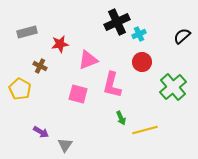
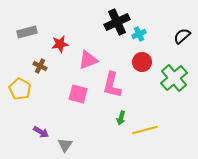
green cross: moved 1 px right, 9 px up
green arrow: rotated 40 degrees clockwise
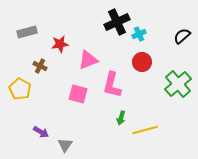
green cross: moved 4 px right, 6 px down
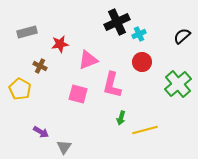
gray triangle: moved 1 px left, 2 px down
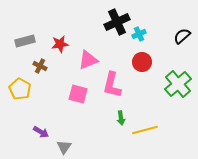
gray rectangle: moved 2 px left, 9 px down
green arrow: rotated 24 degrees counterclockwise
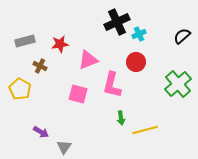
red circle: moved 6 px left
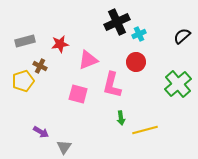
yellow pentagon: moved 3 px right, 8 px up; rotated 25 degrees clockwise
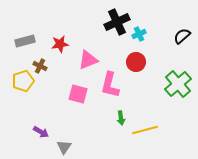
pink L-shape: moved 2 px left
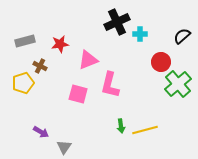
cyan cross: moved 1 px right; rotated 24 degrees clockwise
red circle: moved 25 px right
yellow pentagon: moved 2 px down
green arrow: moved 8 px down
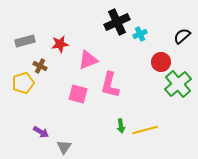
cyan cross: rotated 24 degrees counterclockwise
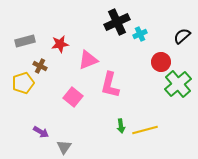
pink square: moved 5 px left, 3 px down; rotated 24 degrees clockwise
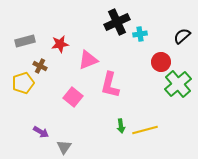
cyan cross: rotated 16 degrees clockwise
